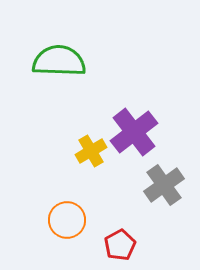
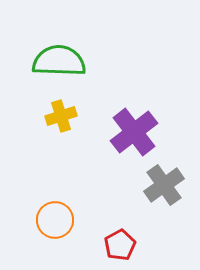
yellow cross: moved 30 px left, 35 px up; rotated 12 degrees clockwise
orange circle: moved 12 px left
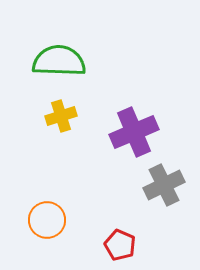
purple cross: rotated 15 degrees clockwise
gray cross: rotated 9 degrees clockwise
orange circle: moved 8 px left
red pentagon: rotated 20 degrees counterclockwise
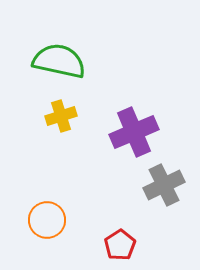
green semicircle: rotated 10 degrees clockwise
red pentagon: rotated 16 degrees clockwise
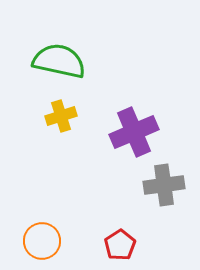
gray cross: rotated 18 degrees clockwise
orange circle: moved 5 px left, 21 px down
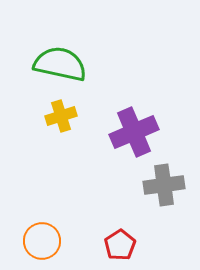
green semicircle: moved 1 px right, 3 px down
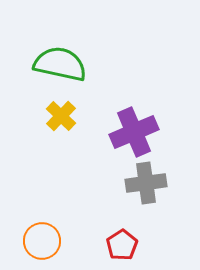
yellow cross: rotated 28 degrees counterclockwise
gray cross: moved 18 px left, 2 px up
red pentagon: moved 2 px right
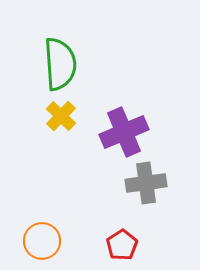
green semicircle: rotated 74 degrees clockwise
purple cross: moved 10 px left
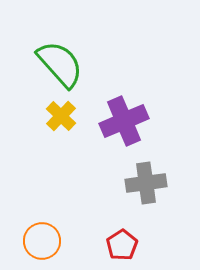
green semicircle: rotated 38 degrees counterclockwise
purple cross: moved 11 px up
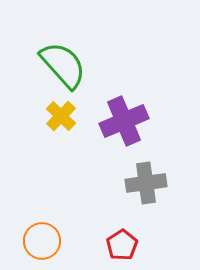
green semicircle: moved 3 px right, 1 px down
